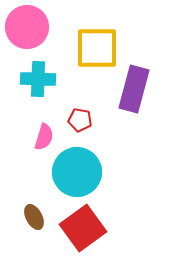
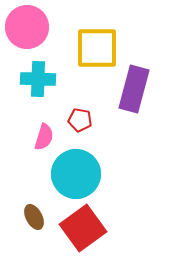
cyan circle: moved 1 px left, 2 px down
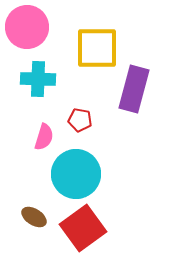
brown ellipse: rotated 30 degrees counterclockwise
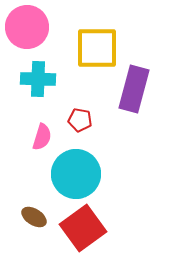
pink semicircle: moved 2 px left
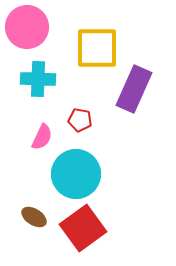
purple rectangle: rotated 9 degrees clockwise
pink semicircle: rotated 8 degrees clockwise
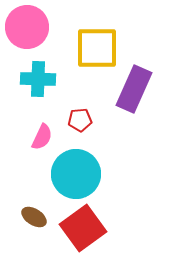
red pentagon: rotated 15 degrees counterclockwise
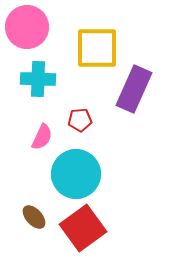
brown ellipse: rotated 15 degrees clockwise
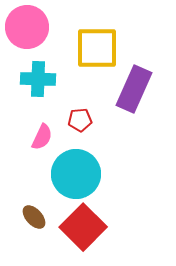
red square: moved 1 px up; rotated 9 degrees counterclockwise
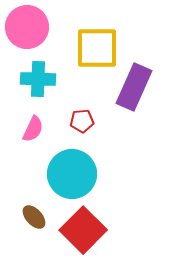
purple rectangle: moved 2 px up
red pentagon: moved 2 px right, 1 px down
pink semicircle: moved 9 px left, 8 px up
cyan circle: moved 4 px left
red square: moved 3 px down
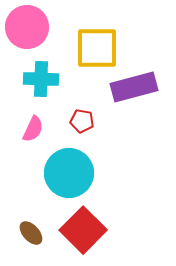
cyan cross: moved 3 px right
purple rectangle: rotated 51 degrees clockwise
red pentagon: rotated 15 degrees clockwise
cyan circle: moved 3 px left, 1 px up
brown ellipse: moved 3 px left, 16 px down
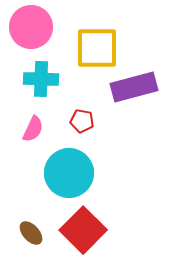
pink circle: moved 4 px right
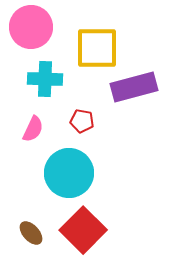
cyan cross: moved 4 px right
